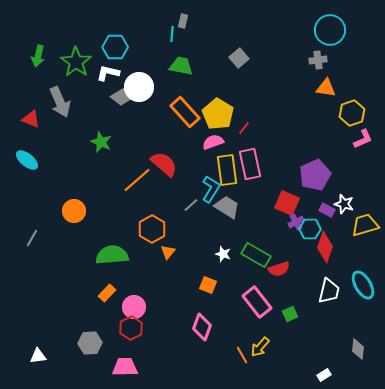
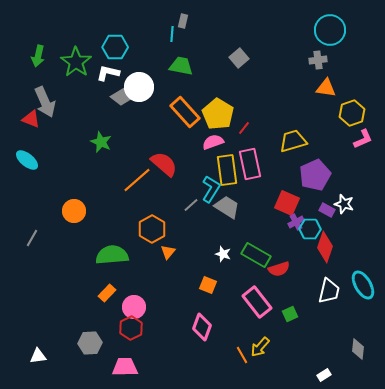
gray arrow at (60, 102): moved 15 px left
yellow trapezoid at (365, 225): moved 72 px left, 84 px up
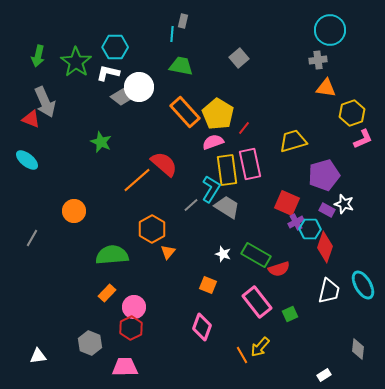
purple pentagon at (315, 175): moved 9 px right; rotated 8 degrees clockwise
gray hexagon at (90, 343): rotated 25 degrees clockwise
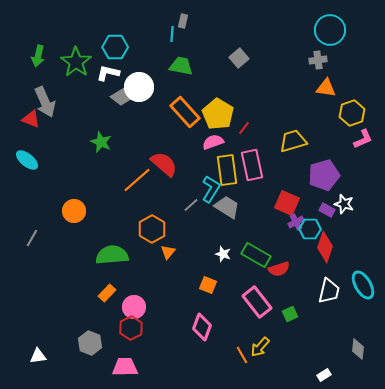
pink rectangle at (250, 164): moved 2 px right, 1 px down
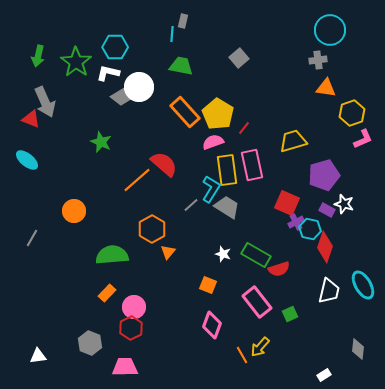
cyan hexagon at (310, 229): rotated 10 degrees clockwise
pink diamond at (202, 327): moved 10 px right, 2 px up
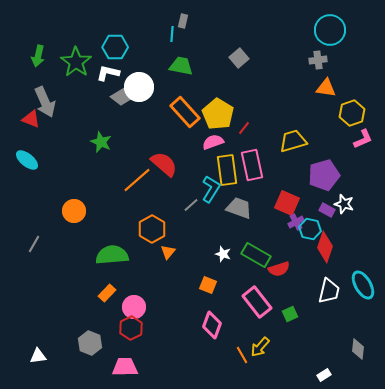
gray trapezoid at (227, 207): moved 12 px right, 1 px down; rotated 12 degrees counterclockwise
gray line at (32, 238): moved 2 px right, 6 px down
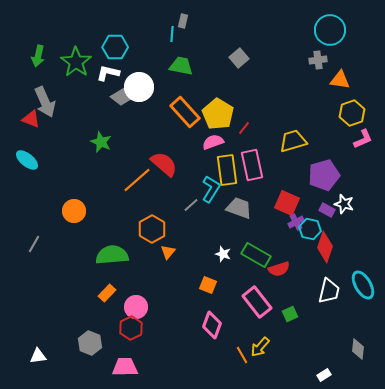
orange triangle at (326, 88): moved 14 px right, 8 px up
pink circle at (134, 307): moved 2 px right
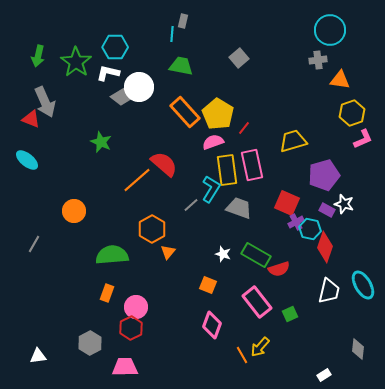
orange rectangle at (107, 293): rotated 24 degrees counterclockwise
gray hexagon at (90, 343): rotated 10 degrees clockwise
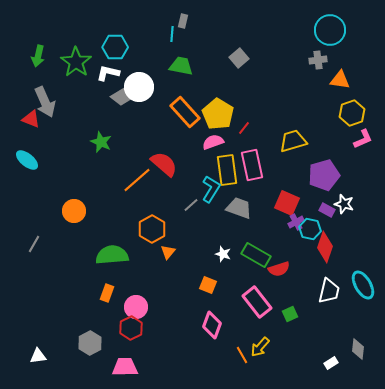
white rectangle at (324, 375): moved 7 px right, 12 px up
